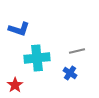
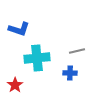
blue cross: rotated 32 degrees counterclockwise
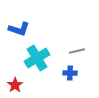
cyan cross: rotated 25 degrees counterclockwise
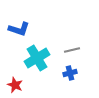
gray line: moved 5 px left, 1 px up
blue cross: rotated 16 degrees counterclockwise
red star: rotated 14 degrees counterclockwise
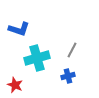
gray line: rotated 49 degrees counterclockwise
cyan cross: rotated 15 degrees clockwise
blue cross: moved 2 px left, 3 px down
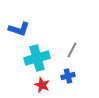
red star: moved 27 px right
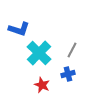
cyan cross: moved 2 px right, 5 px up; rotated 30 degrees counterclockwise
blue cross: moved 2 px up
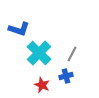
gray line: moved 4 px down
blue cross: moved 2 px left, 2 px down
